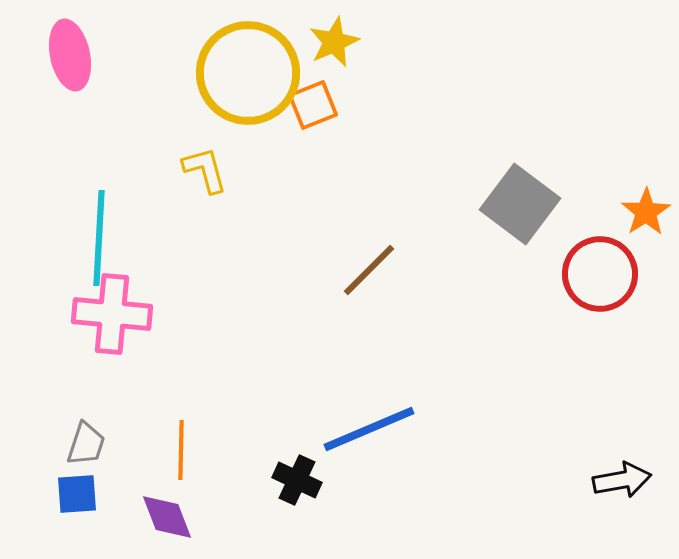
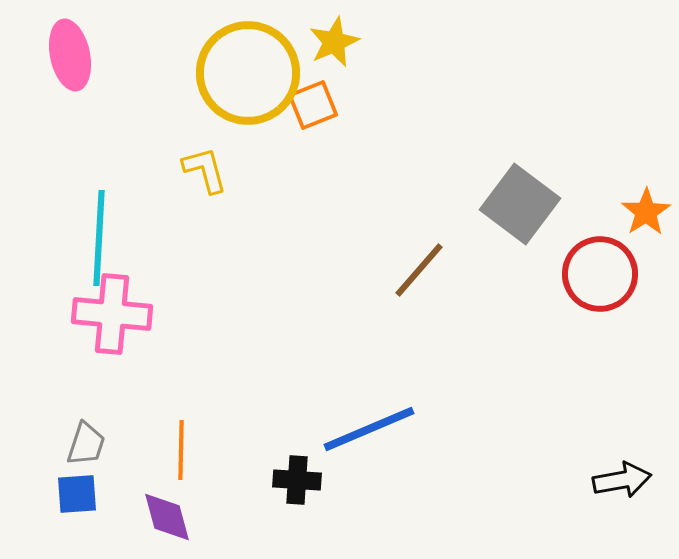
brown line: moved 50 px right; rotated 4 degrees counterclockwise
black cross: rotated 21 degrees counterclockwise
purple diamond: rotated 6 degrees clockwise
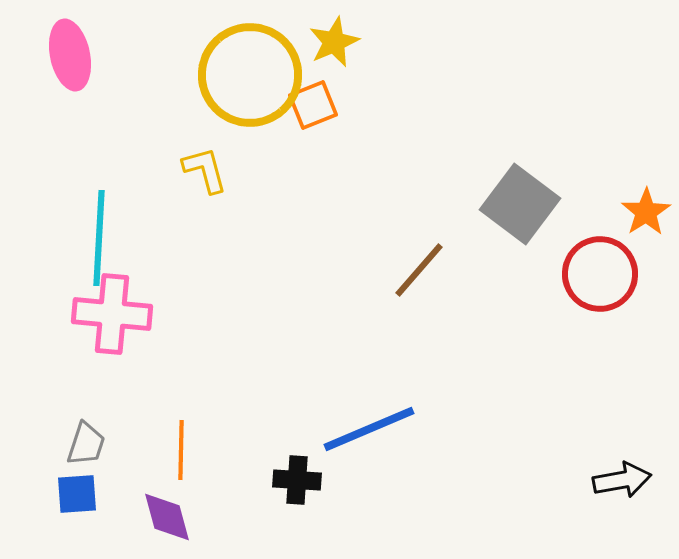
yellow circle: moved 2 px right, 2 px down
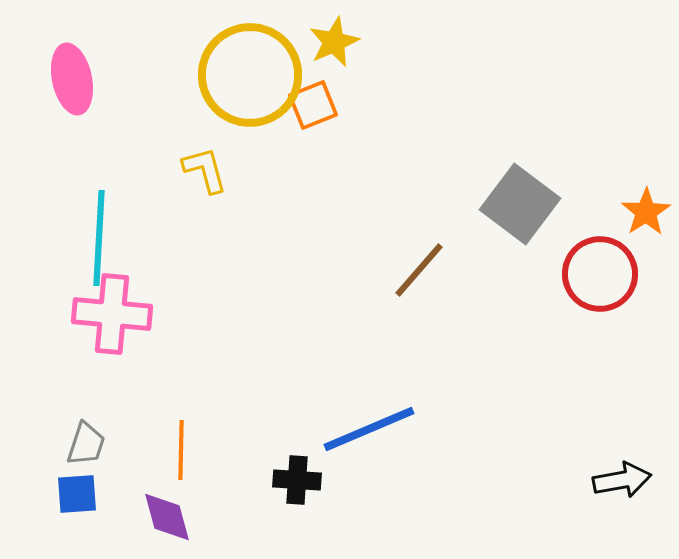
pink ellipse: moved 2 px right, 24 px down
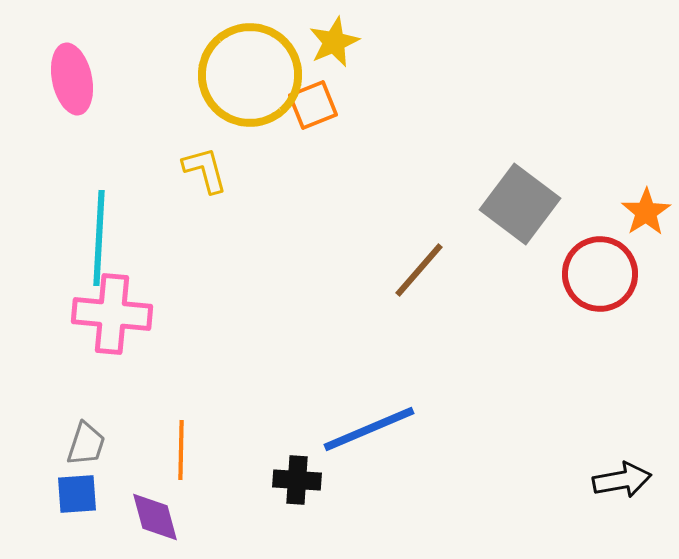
purple diamond: moved 12 px left
